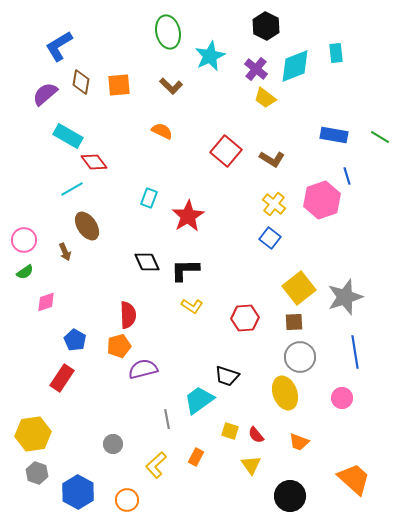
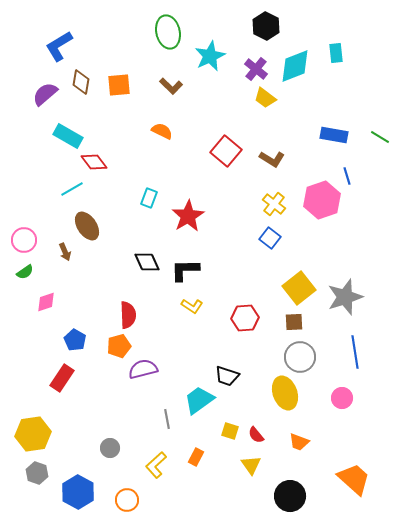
gray circle at (113, 444): moved 3 px left, 4 px down
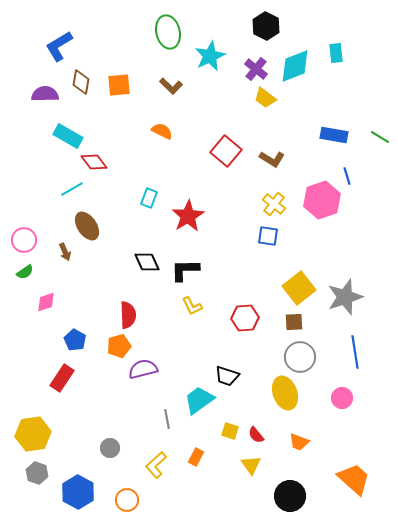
purple semicircle at (45, 94): rotated 40 degrees clockwise
blue square at (270, 238): moved 2 px left, 2 px up; rotated 30 degrees counterclockwise
yellow L-shape at (192, 306): rotated 30 degrees clockwise
